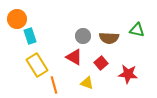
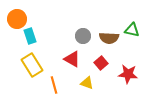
green triangle: moved 5 px left
red triangle: moved 2 px left, 2 px down
yellow rectangle: moved 5 px left
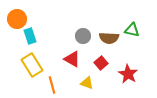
red star: rotated 24 degrees clockwise
orange line: moved 2 px left
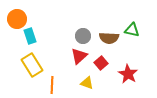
red triangle: moved 7 px right, 3 px up; rotated 48 degrees clockwise
orange line: rotated 18 degrees clockwise
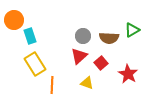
orange circle: moved 3 px left, 1 px down
green triangle: rotated 42 degrees counterclockwise
yellow rectangle: moved 3 px right, 1 px up
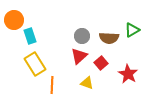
gray circle: moved 1 px left
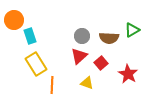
yellow rectangle: moved 1 px right
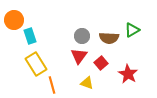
red triangle: rotated 12 degrees counterclockwise
orange line: rotated 18 degrees counterclockwise
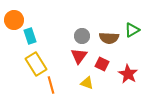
red square: moved 1 px right, 1 px down; rotated 24 degrees counterclockwise
orange line: moved 1 px left
